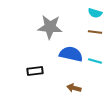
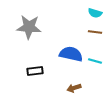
gray star: moved 21 px left
brown arrow: rotated 32 degrees counterclockwise
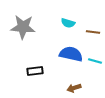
cyan semicircle: moved 27 px left, 10 px down
gray star: moved 6 px left
brown line: moved 2 px left
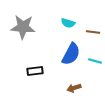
blue semicircle: rotated 105 degrees clockwise
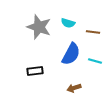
gray star: moved 16 px right; rotated 15 degrees clockwise
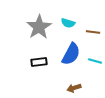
gray star: rotated 20 degrees clockwise
black rectangle: moved 4 px right, 9 px up
